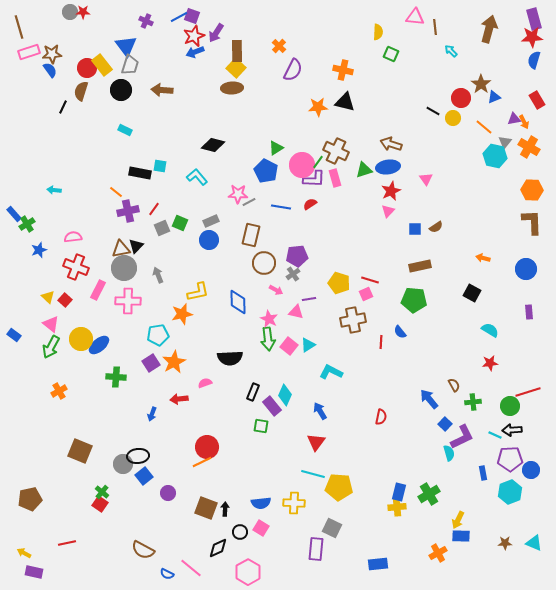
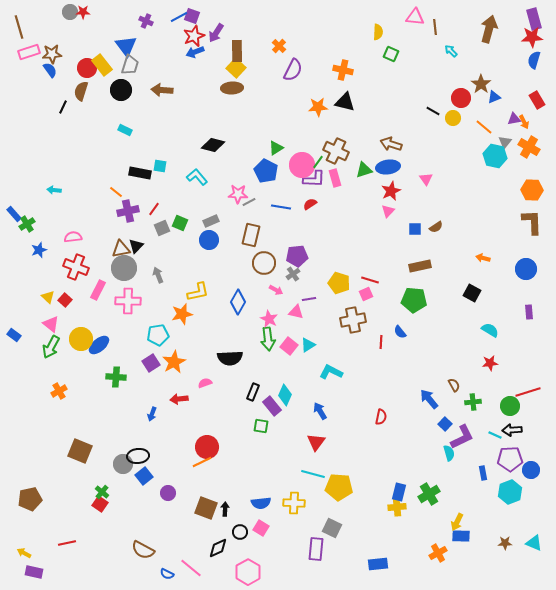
blue diamond at (238, 302): rotated 30 degrees clockwise
yellow arrow at (458, 520): moved 1 px left, 2 px down
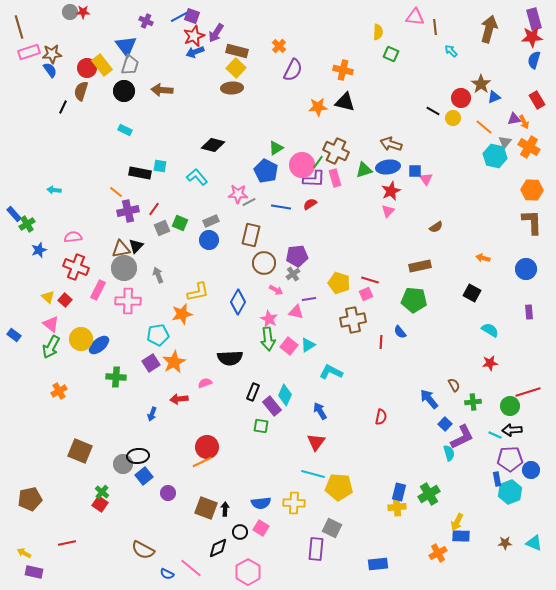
brown rectangle at (237, 51): rotated 75 degrees counterclockwise
black circle at (121, 90): moved 3 px right, 1 px down
blue square at (415, 229): moved 58 px up
blue rectangle at (483, 473): moved 14 px right, 6 px down
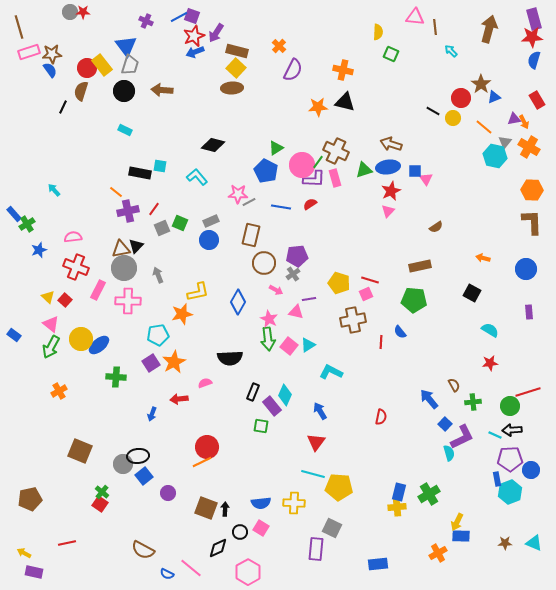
cyan arrow at (54, 190): rotated 40 degrees clockwise
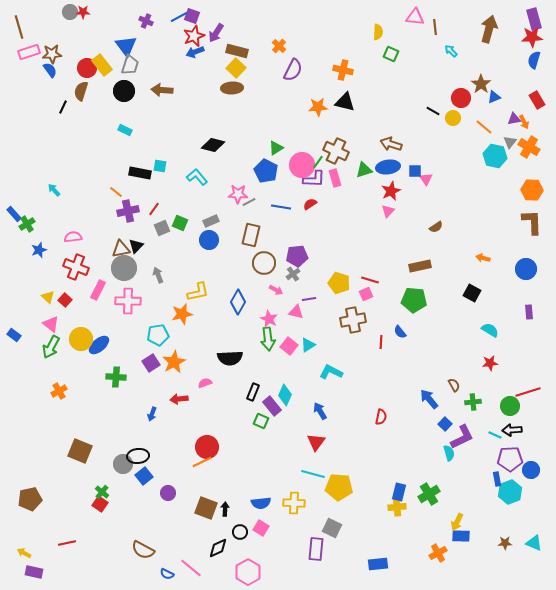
gray triangle at (505, 142): moved 5 px right
green square at (261, 426): moved 5 px up; rotated 14 degrees clockwise
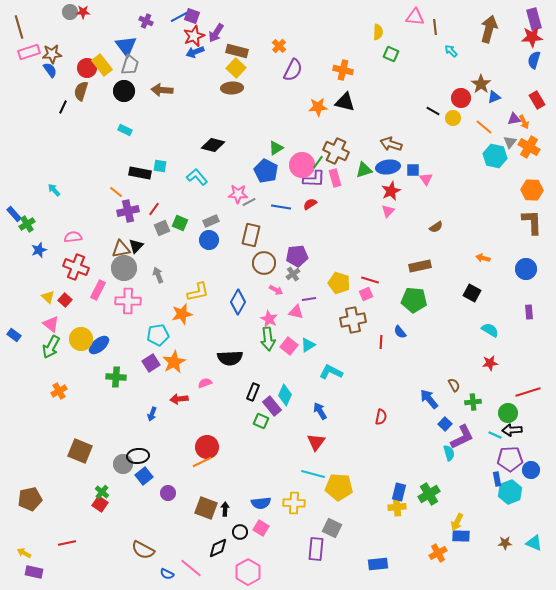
blue square at (415, 171): moved 2 px left, 1 px up
green circle at (510, 406): moved 2 px left, 7 px down
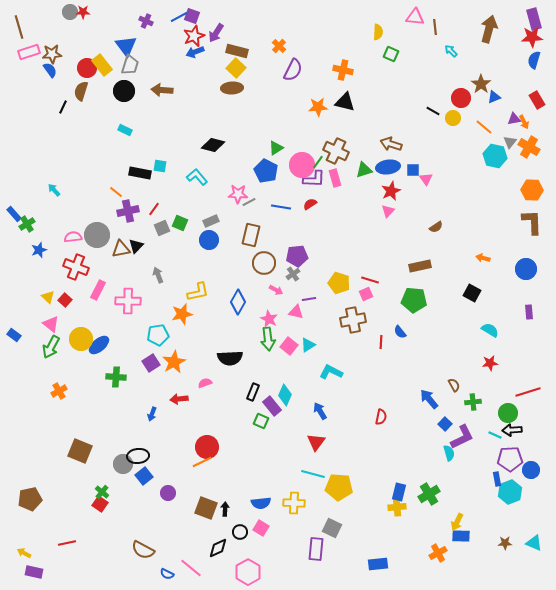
gray circle at (124, 268): moved 27 px left, 33 px up
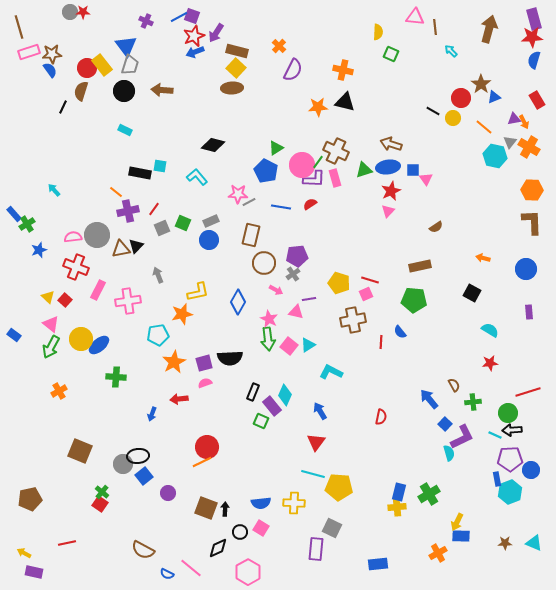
green square at (180, 223): moved 3 px right
pink cross at (128, 301): rotated 10 degrees counterclockwise
purple square at (151, 363): moved 53 px right; rotated 18 degrees clockwise
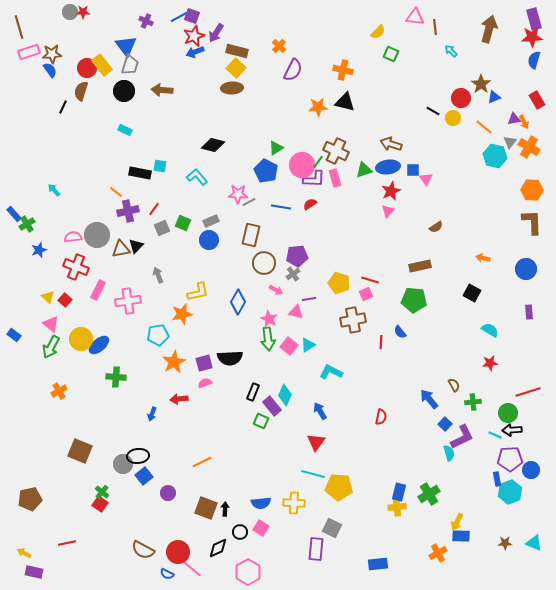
yellow semicircle at (378, 32): rotated 42 degrees clockwise
red circle at (207, 447): moved 29 px left, 105 px down
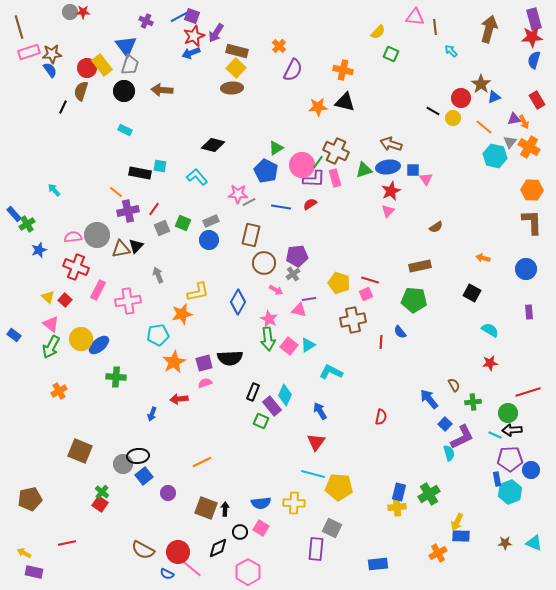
blue arrow at (195, 52): moved 4 px left, 1 px down
pink triangle at (296, 312): moved 3 px right, 2 px up
